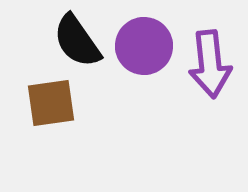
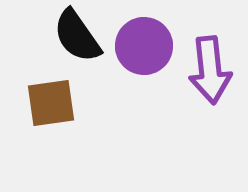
black semicircle: moved 5 px up
purple arrow: moved 6 px down
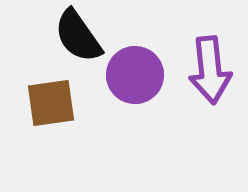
black semicircle: moved 1 px right
purple circle: moved 9 px left, 29 px down
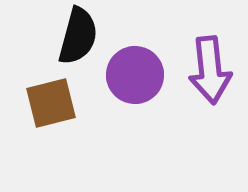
black semicircle: rotated 130 degrees counterclockwise
brown square: rotated 6 degrees counterclockwise
